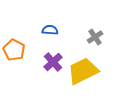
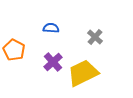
blue semicircle: moved 1 px right, 2 px up
gray cross: rotated 14 degrees counterclockwise
yellow trapezoid: moved 2 px down
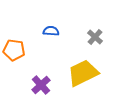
blue semicircle: moved 3 px down
orange pentagon: rotated 20 degrees counterclockwise
purple cross: moved 12 px left, 23 px down
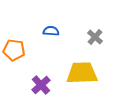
yellow trapezoid: moved 1 px left; rotated 24 degrees clockwise
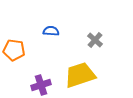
gray cross: moved 3 px down
yellow trapezoid: moved 2 px left, 2 px down; rotated 16 degrees counterclockwise
purple cross: rotated 24 degrees clockwise
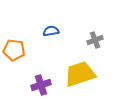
blue semicircle: rotated 14 degrees counterclockwise
gray cross: rotated 28 degrees clockwise
yellow trapezoid: moved 1 px up
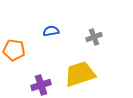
gray cross: moved 1 px left, 3 px up
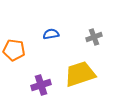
blue semicircle: moved 3 px down
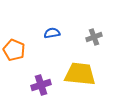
blue semicircle: moved 1 px right, 1 px up
orange pentagon: rotated 15 degrees clockwise
yellow trapezoid: rotated 24 degrees clockwise
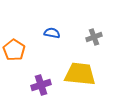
blue semicircle: rotated 21 degrees clockwise
orange pentagon: rotated 10 degrees clockwise
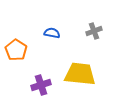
gray cross: moved 6 px up
orange pentagon: moved 2 px right
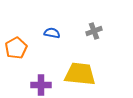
orange pentagon: moved 2 px up; rotated 10 degrees clockwise
purple cross: rotated 18 degrees clockwise
